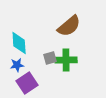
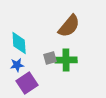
brown semicircle: rotated 10 degrees counterclockwise
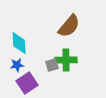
gray square: moved 2 px right, 7 px down
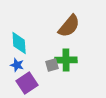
blue star: rotated 24 degrees clockwise
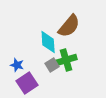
cyan diamond: moved 29 px right, 1 px up
green cross: rotated 15 degrees counterclockwise
gray square: rotated 16 degrees counterclockwise
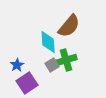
blue star: rotated 24 degrees clockwise
